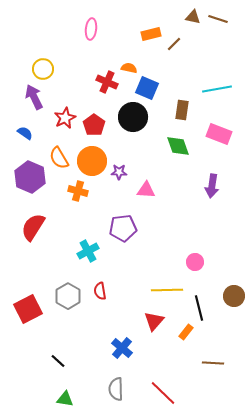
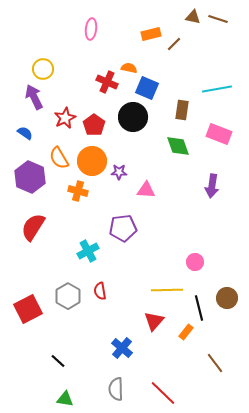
brown circle at (234, 296): moved 7 px left, 2 px down
brown line at (213, 363): moved 2 px right; rotated 50 degrees clockwise
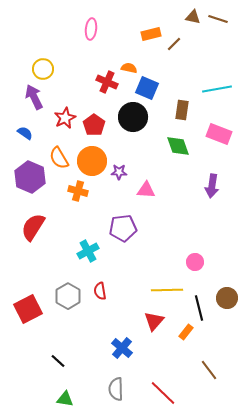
brown line at (215, 363): moved 6 px left, 7 px down
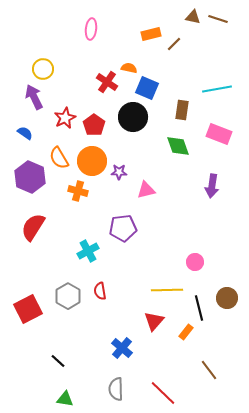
red cross at (107, 82): rotated 10 degrees clockwise
pink triangle at (146, 190): rotated 18 degrees counterclockwise
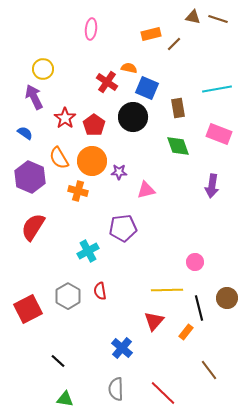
brown rectangle at (182, 110): moved 4 px left, 2 px up; rotated 18 degrees counterclockwise
red star at (65, 118): rotated 10 degrees counterclockwise
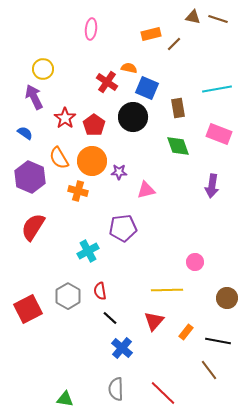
black line at (199, 308): moved 19 px right, 33 px down; rotated 65 degrees counterclockwise
black line at (58, 361): moved 52 px right, 43 px up
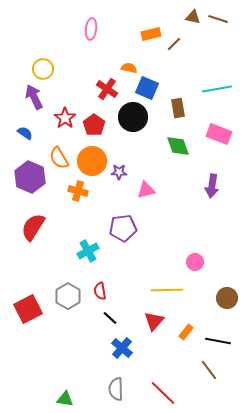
red cross at (107, 82): moved 7 px down
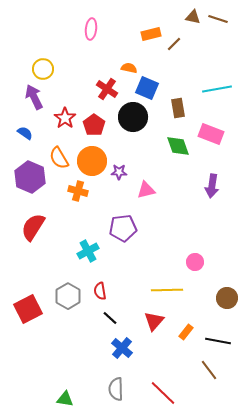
pink rectangle at (219, 134): moved 8 px left
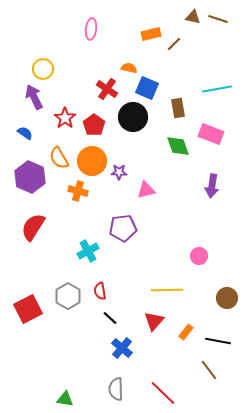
pink circle at (195, 262): moved 4 px right, 6 px up
